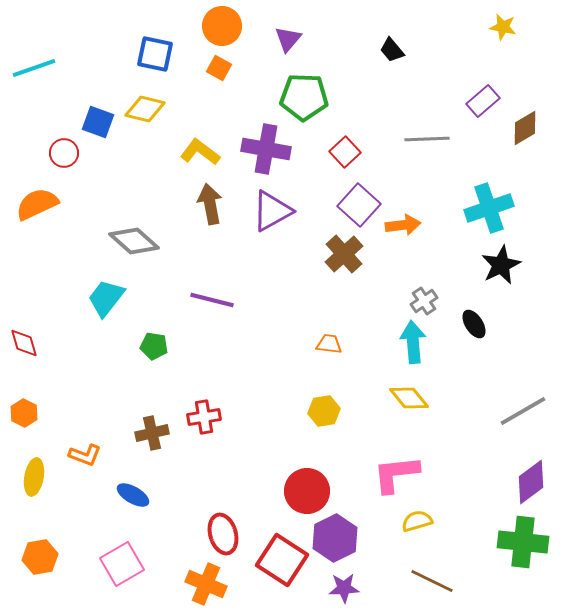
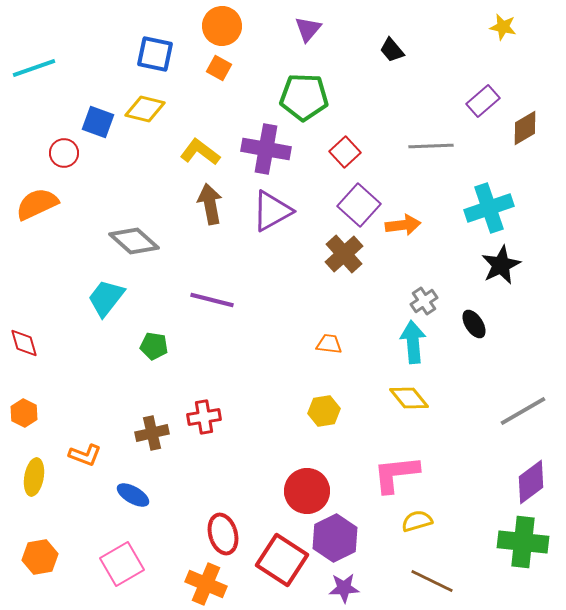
purple triangle at (288, 39): moved 20 px right, 10 px up
gray line at (427, 139): moved 4 px right, 7 px down
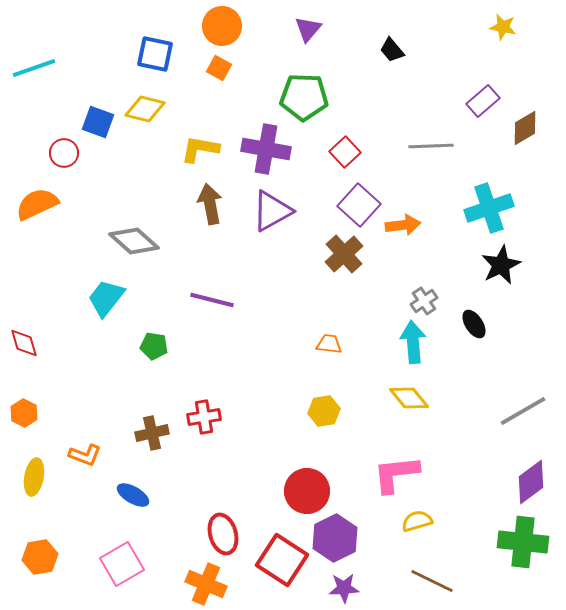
yellow L-shape at (200, 152): moved 3 px up; rotated 27 degrees counterclockwise
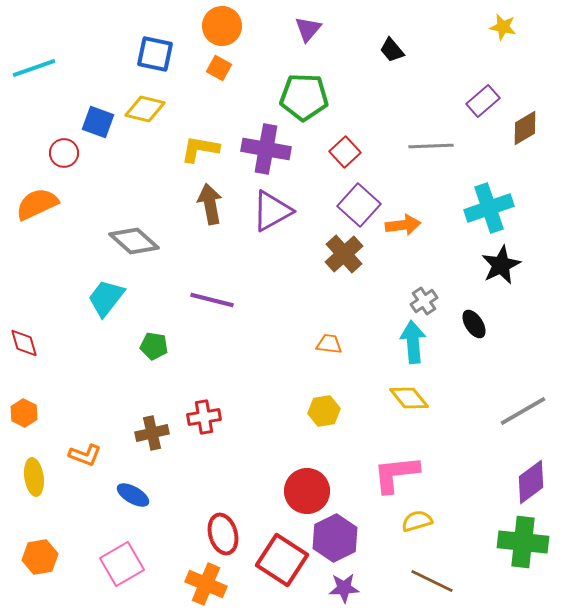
yellow ellipse at (34, 477): rotated 18 degrees counterclockwise
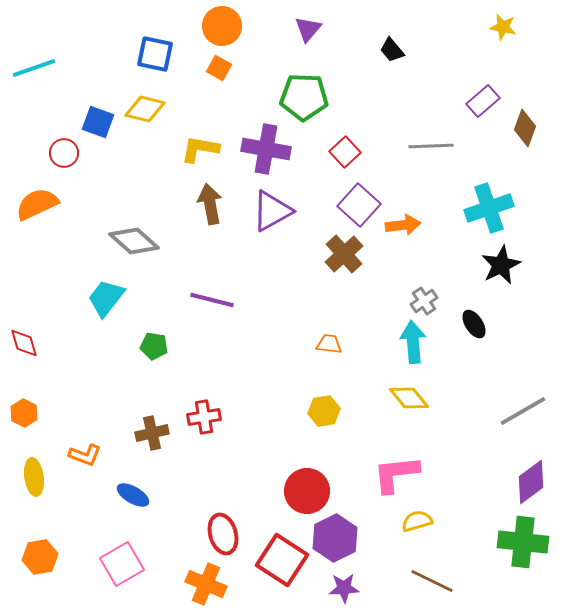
brown diamond at (525, 128): rotated 39 degrees counterclockwise
